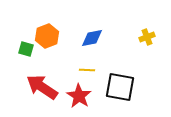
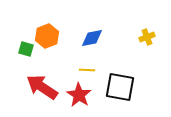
red star: moved 1 px up
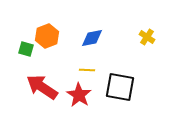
yellow cross: rotated 35 degrees counterclockwise
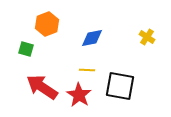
orange hexagon: moved 12 px up
black square: moved 1 px up
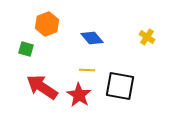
blue diamond: rotated 60 degrees clockwise
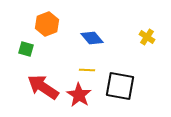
red arrow: moved 1 px right
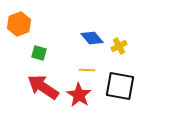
orange hexagon: moved 28 px left
yellow cross: moved 28 px left, 9 px down; rotated 28 degrees clockwise
green square: moved 13 px right, 4 px down
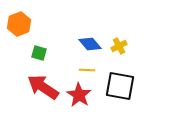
blue diamond: moved 2 px left, 6 px down
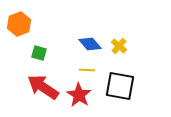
yellow cross: rotated 21 degrees counterclockwise
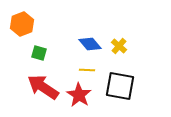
orange hexagon: moved 3 px right
